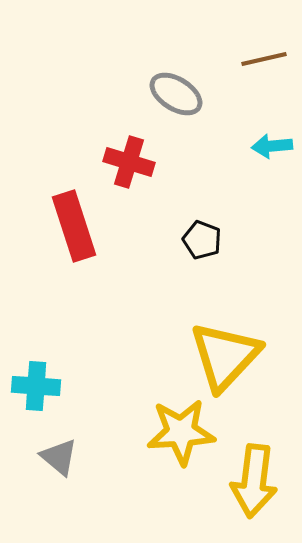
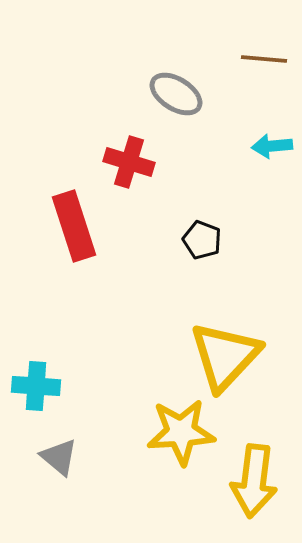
brown line: rotated 18 degrees clockwise
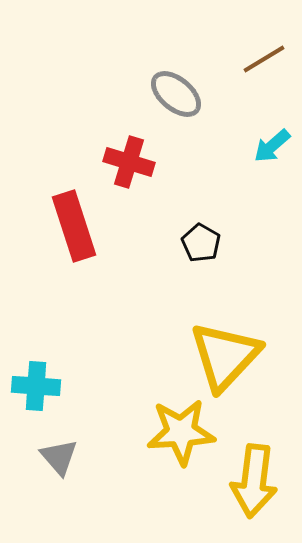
brown line: rotated 36 degrees counterclockwise
gray ellipse: rotated 8 degrees clockwise
cyan arrow: rotated 36 degrees counterclockwise
black pentagon: moved 1 px left, 3 px down; rotated 9 degrees clockwise
gray triangle: rotated 9 degrees clockwise
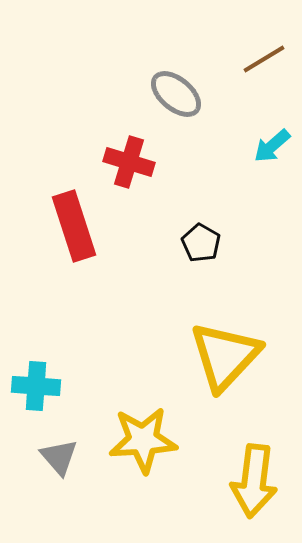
yellow star: moved 38 px left, 8 px down
